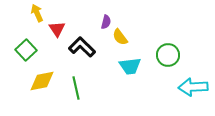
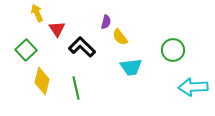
green circle: moved 5 px right, 5 px up
cyan trapezoid: moved 1 px right, 1 px down
yellow diamond: rotated 64 degrees counterclockwise
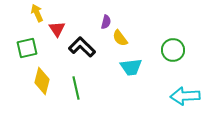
yellow semicircle: moved 1 px down
green square: moved 1 px right, 2 px up; rotated 30 degrees clockwise
cyan arrow: moved 8 px left, 9 px down
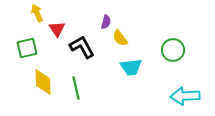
black L-shape: rotated 16 degrees clockwise
yellow diamond: moved 1 px right, 1 px down; rotated 16 degrees counterclockwise
